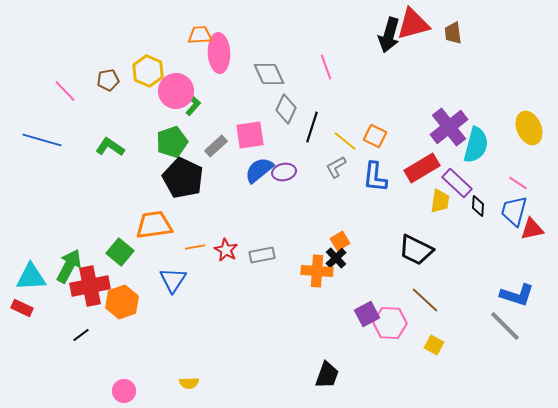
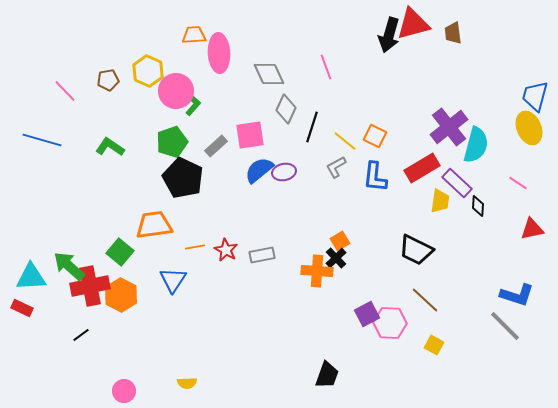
orange trapezoid at (200, 35): moved 6 px left
blue trapezoid at (514, 211): moved 21 px right, 115 px up
green arrow at (69, 266): rotated 76 degrees counterclockwise
orange hexagon at (122, 302): moved 1 px left, 7 px up; rotated 12 degrees counterclockwise
yellow semicircle at (189, 383): moved 2 px left
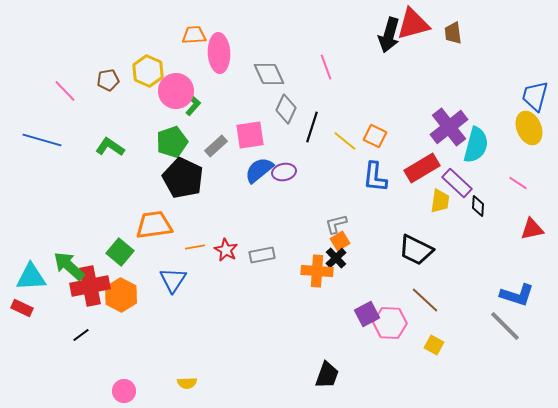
gray L-shape at (336, 167): moved 57 px down; rotated 15 degrees clockwise
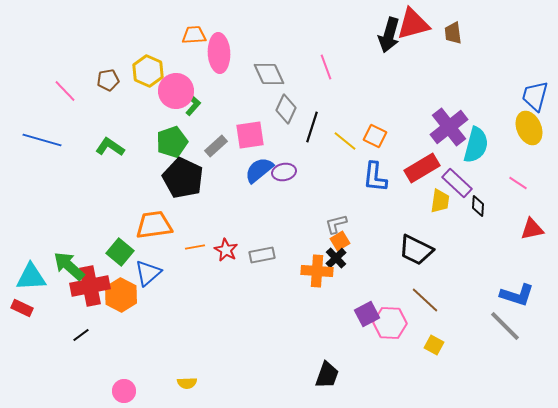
blue triangle at (173, 280): moved 25 px left, 7 px up; rotated 16 degrees clockwise
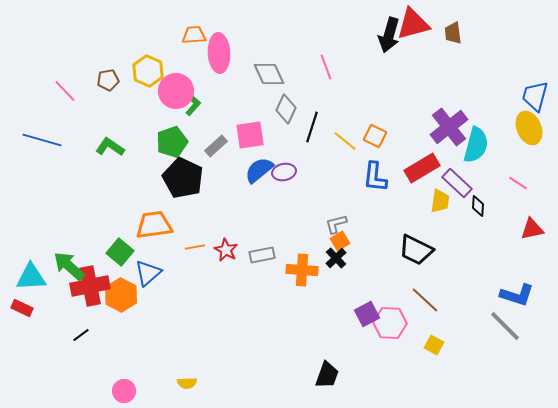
orange cross at (317, 271): moved 15 px left, 1 px up
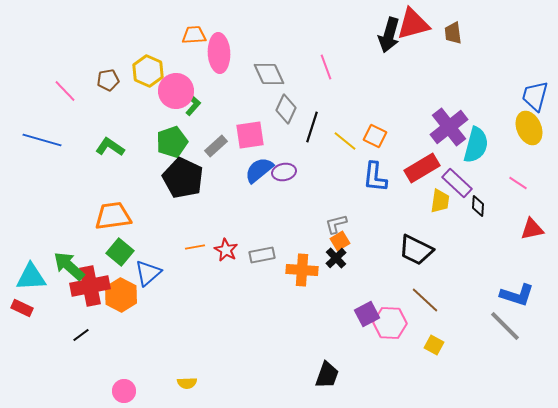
orange trapezoid at (154, 225): moved 41 px left, 9 px up
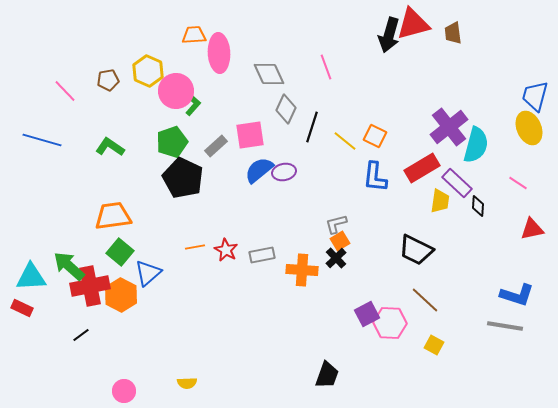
gray line at (505, 326): rotated 36 degrees counterclockwise
